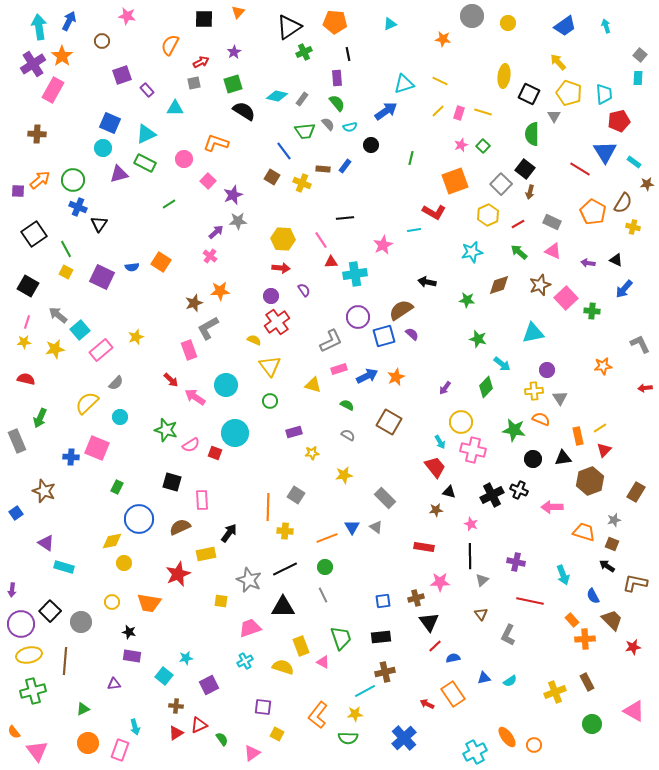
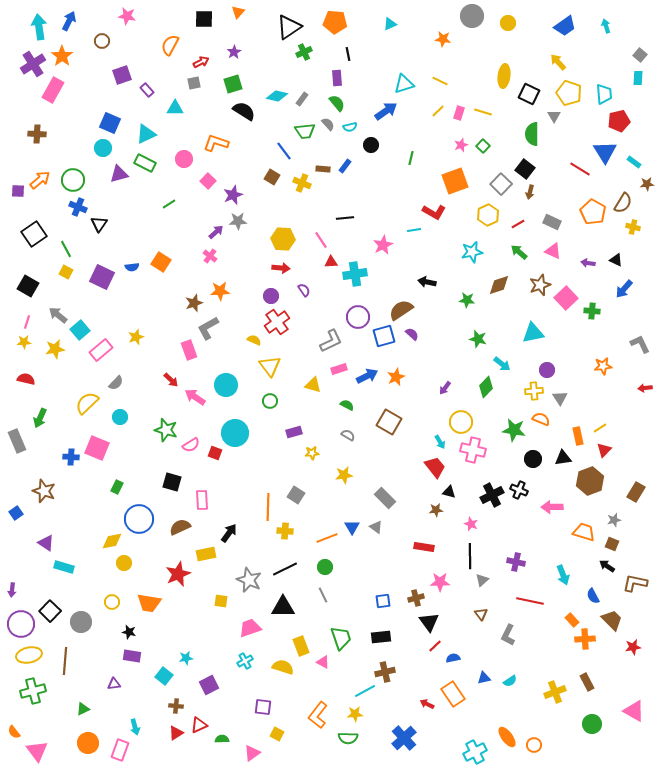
green semicircle at (222, 739): rotated 56 degrees counterclockwise
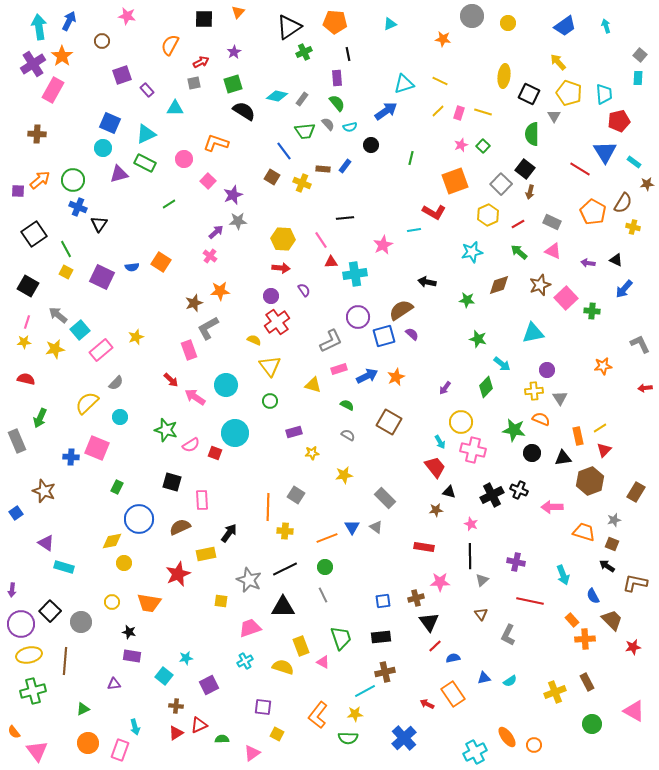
black circle at (533, 459): moved 1 px left, 6 px up
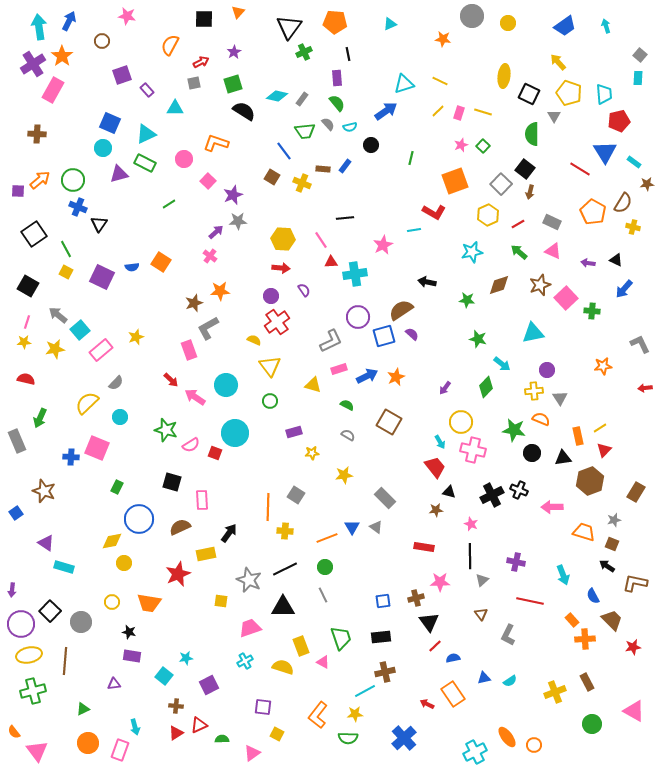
black triangle at (289, 27): rotated 20 degrees counterclockwise
